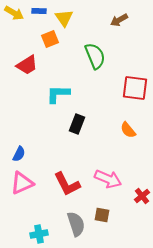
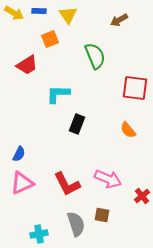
yellow triangle: moved 4 px right, 3 px up
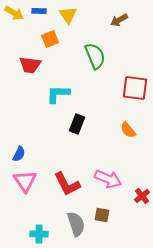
red trapezoid: moved 3 px right; rotated 40 degrees clockwise
pink triangle: moved 3 px right, 2 px up; rotated 40 degrees counterclockwise
cyan cross: rotated 12 degrees clockwise
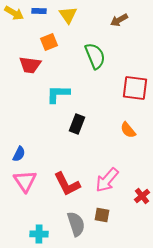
orange square: moved 1 px left, 3 px down
pink arrow: moved 1 px left, 1 px down; rotated 108 degrees clockwise
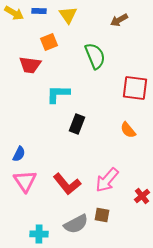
red L-shape: rotated 12 degrees counterclockwise
gray semicircle: rotated 80 degrees clockwise
